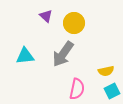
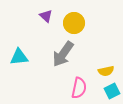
cyan triangle: moved 6 px left, 1 px down
pink semicircle: moved 2 px right, 1 px up
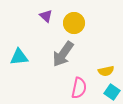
cyan square: moved 1 px down; rotated 28 degrees counterclockwise
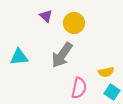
gray arrow: moved 1 px left, 1 px down
yellow semicircle: moved 1 px down
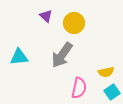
cyan square: rotated 21 degrees clockwise
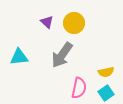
purple triangle: moved 1 px right, 6 px down
cyan square: moved 6 px left, 1 px down
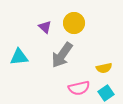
purple triangle: moved 2 px left, 5 px down
yellow semicircle: moved 2 px left, 4 px up
pink semicircle: rotated 65 degrees clockwise
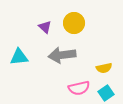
gray arrow: rotated 48 degrees clockwise
